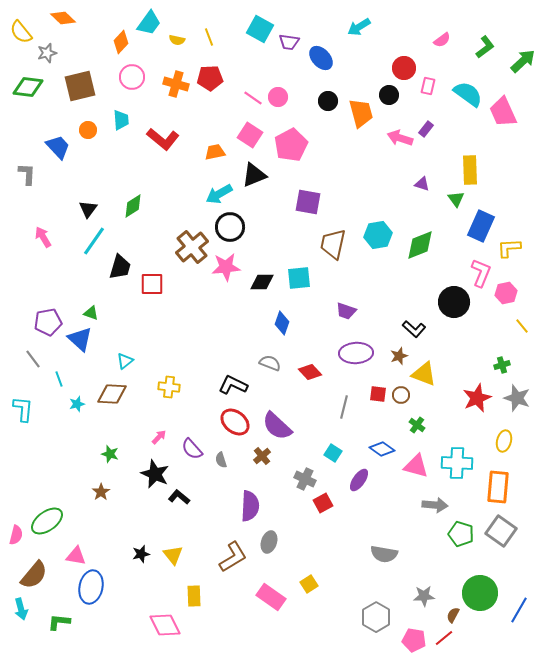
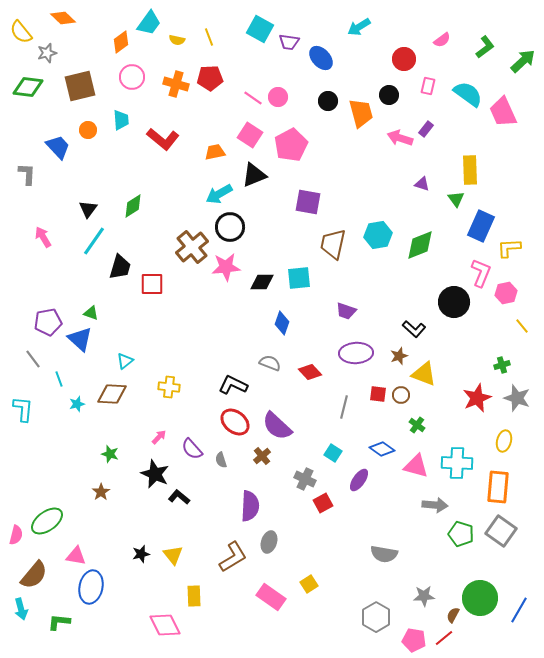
orange diamond at (121, 42): rotated 10 degrees clockwise
red circle at (404, 68): moved 9 px up
green circle at (480, 593): moved 5 px down
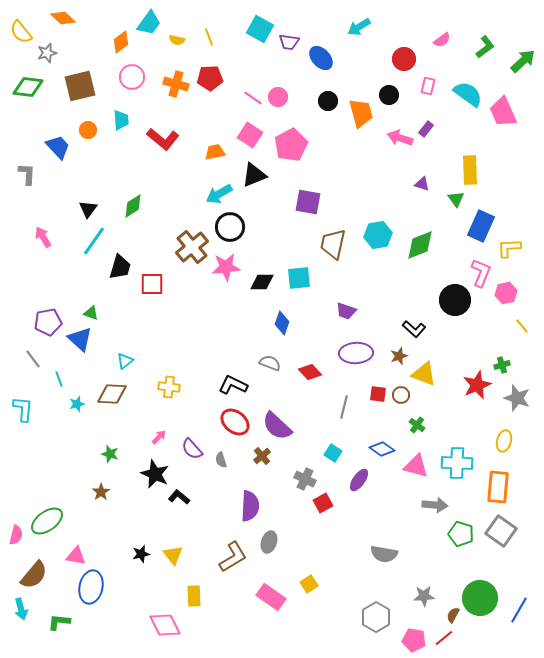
black circle at (454, 302): moved 1 px right, 2 px up
red star at (477, 398): moved 13 px up
